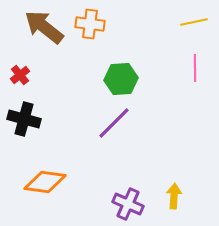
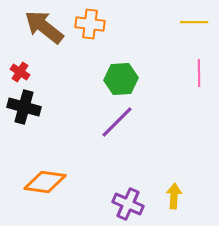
yellow line: rotated 12 degrees clockwise
pink line: moved 4 px right, 5 px down
red cross: moved 3 px up; rotated 18 degrees counterclockwise
black cross: moved 12 px up
purple line: moved 3 px right, 1 px up
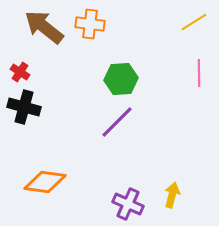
yellow line: rotated 32 degrees counterclockwise
yellow arrow: moved 2 px left, 1 px up; rotated 10 degrees clockwise
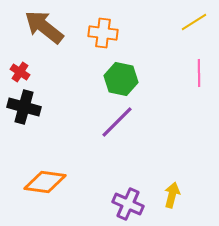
orange cross: moved 13 px right, 9 px down
green hexagon: rotated 16 degrees clockwise
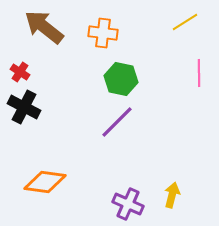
yellow line: moved 9 px left
black cross: rotated 12 degrees clockwise
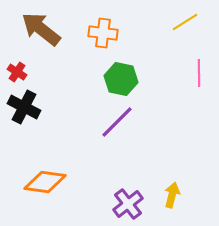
brown arrow: moved 3 px left, 2 px down
red cross: moved 3 px left
purple cross: rotated 28 degrees clockwise
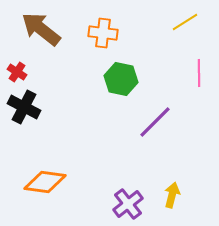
purple line: moved 38 px right
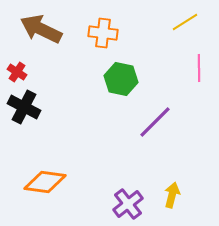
brown arrow: rotated 12 degrees counterclockwise
pink line: moved 5 px up
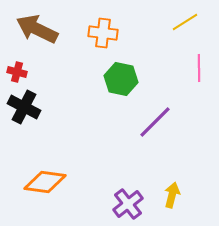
brown arrow: moved 4 px left
red cross: rotated 18 degrees counterclockwise
